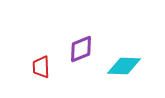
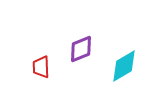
cyan diamond: rotated 32 degrees counterclockwise
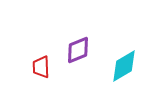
purple diamond: moved 3 px left, 1 px down
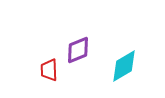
red trapezoid: moved 8 px right, 3 px down
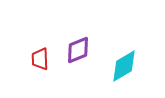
red trapezoid: moved 9 px left, 11 px up
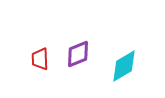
purple diamond: moved 4 px down
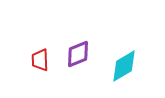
red trapezoid: moved 1 px down
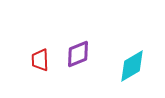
cyan diamond: moved 8 px right
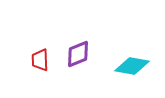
cyan diamond: rotated 40 degrees clockwise
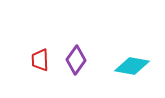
purple diamond: moved 2 px left, 6 px down; rotated 32 degrees counterclockwise
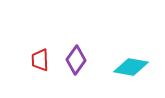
cyan diamond: moved 1 px left, 1 px down
